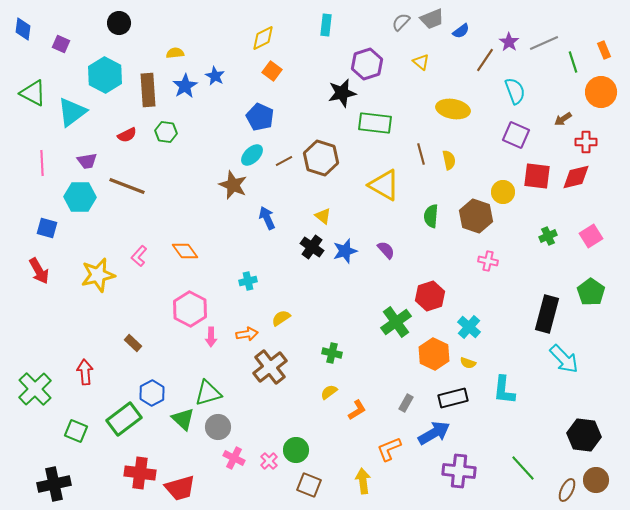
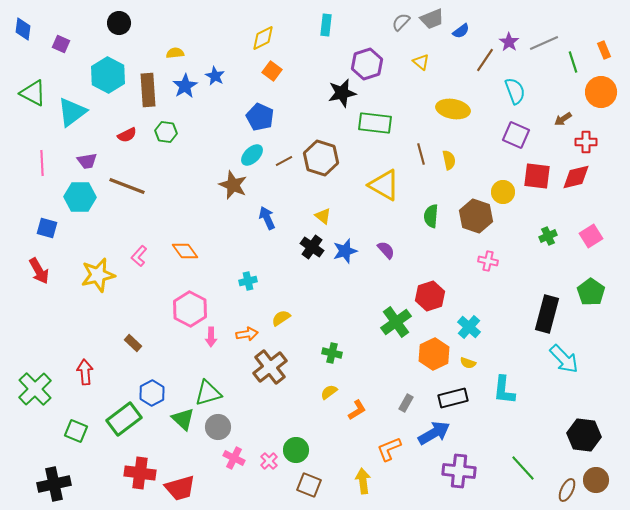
cyan hexagon at (105, 75): moved 3 px right
orange hexagon at (434, 354): rotated 8 degrees clockwise
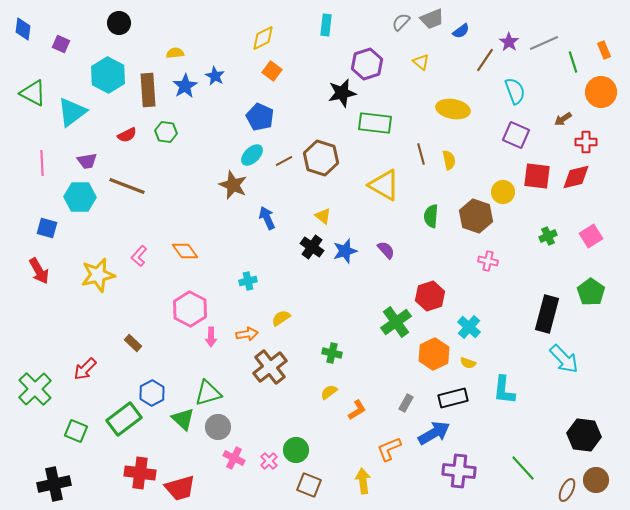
red arrow at (85, 372): moved 3 px up; rotated 130 degrees counterclockwise
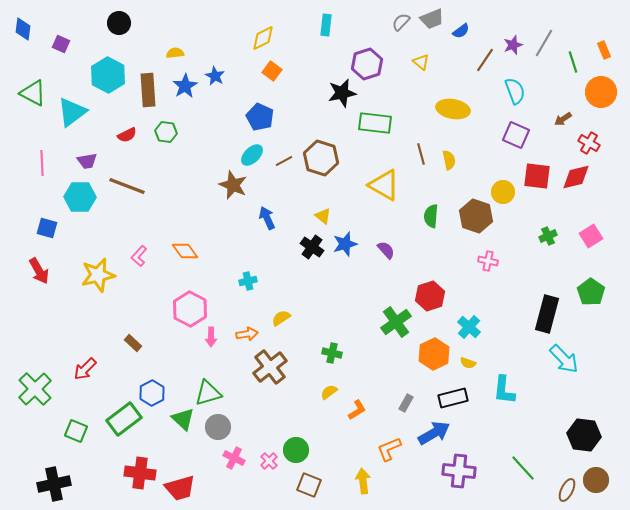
purple star at (509, 42): moved 4 px right, 3 px down; rotated 18 degrees clockwise
gray line at (544, 43): rotated 36 degrees counterclockwise
red cross at (586, 142): moved 3 px right, 1 px down; rotated 30 degrees clockwise
blue star at (345, 251): moved 7 px up
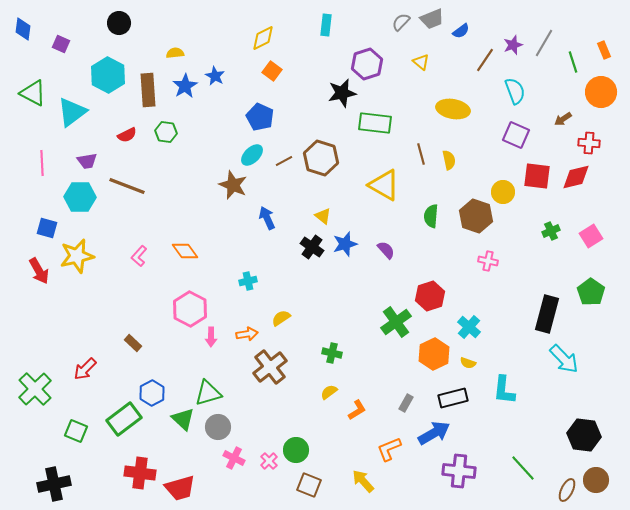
red cross at (589, 143): rotated 25 degrees counterclockwise
green cross at (548, 236): moved 3 px right, 5 px up
yellow star at (98, 275): moved 21 px left, 19 px up
yellow arrow at (363, 481): rotated 35 degrees counterclockwise
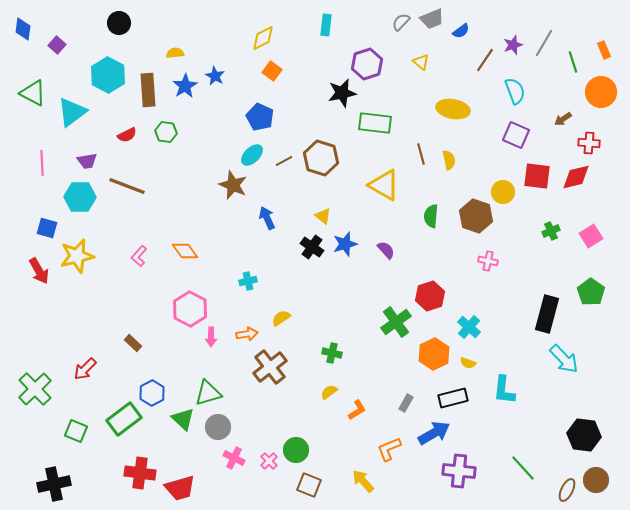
purple square at (61, 44): moved 4 px left, 1 px down; rotated 18 degrees clockwise
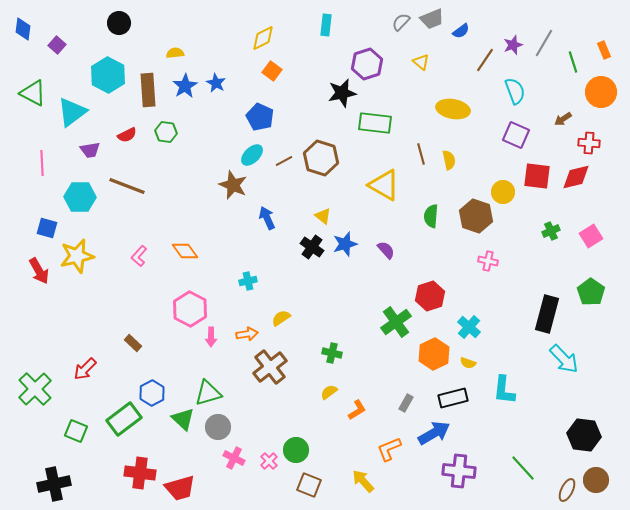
blue star at (215, 76): moved 1 px right, 7 px down
purple trapezoid at (87, 161): moved 3 px right, 11 px up
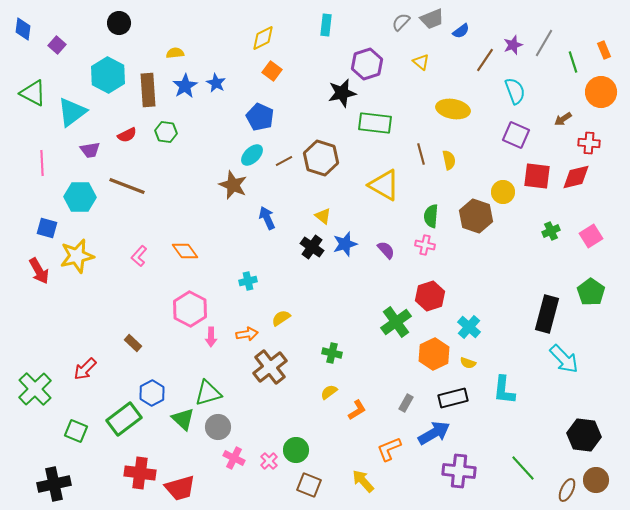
pink cross at (488, 261): moved 63 px left, 16 px up
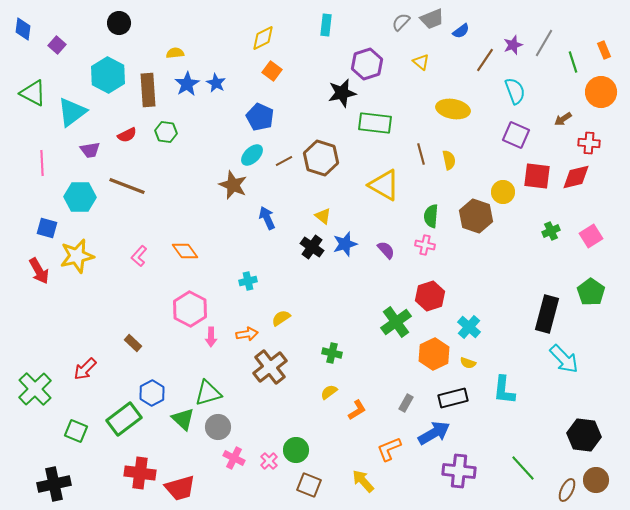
blue star at (185, 86): moved 2 px right, 2 px up
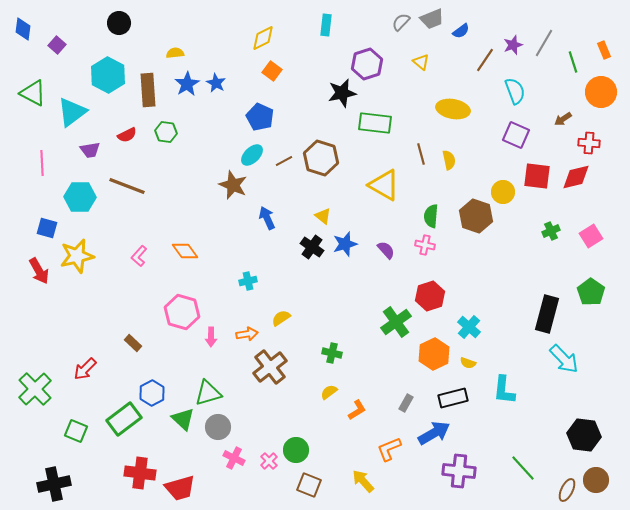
pink hexagon at (190, 309): moved 8 px left, 3 px down; rotated 12 degrees counterclockwise
